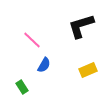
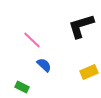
blue semicircle: rotated 77 degrees counterclockwise
yellow rectangle: moved 1 px right, 2 px down
green rectangle: rotated 32 degrees counterclockwise
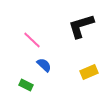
green rectangle: moved 4 px right, 2 px up
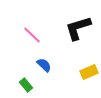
black L-shape: moved 3 px left, 2 px down
pink line: moved 5 px up
green rectangle: rotated 24 degrees clockwise
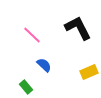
black L-shape: rotated 80 degrees clockwise
green rectangle: moved 2 px down
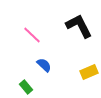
black L-shape: moved 1 px right, 2 px up
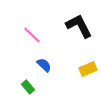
yellow rectangle: moved 1 px left, 3 px up
green rectangle: moved 2 px right
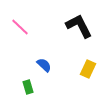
pink line: moved 12 px left, 8 px up
yellow rectangle: rotated 42 degrees counterclockwise
green rectangle: rotated 24 degrees clockwise
